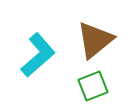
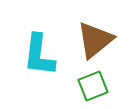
cyan L-shape: moved 1 px right; rotated 138 degrees clockwise
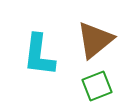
green square: moved 4 px right
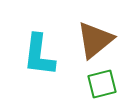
green square: moved 5 px right, 2 px up; rotated 8 degrees clockwise
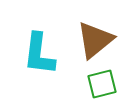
cyan L-shape: moved 1 px up
